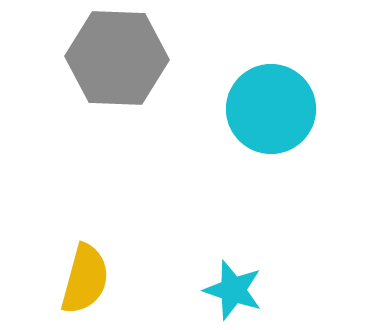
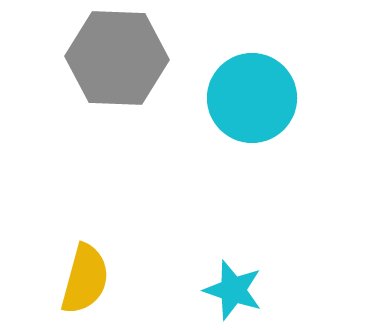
cyan circle: moved 19 px left, 11 px up
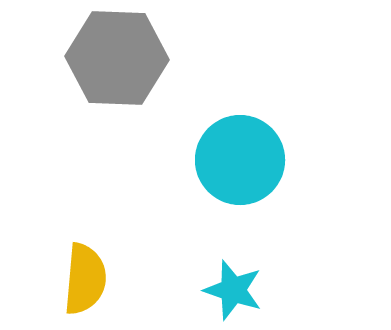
cyan circle: moved 12 px left, 62 px down
yellow semicircle: rotated 10 degrees counterclockwise
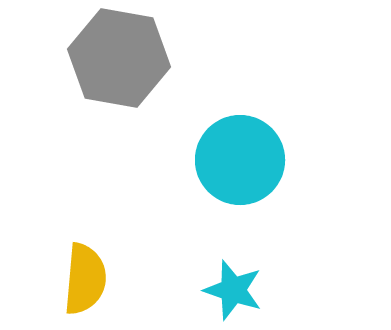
gray hexagon: moved 2 px right; rotated 8 degrees clockwise
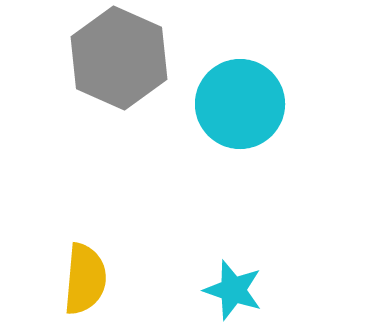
gray hexagon: rotated 14 degrees clockwise
cyan circle: moved 56 px up
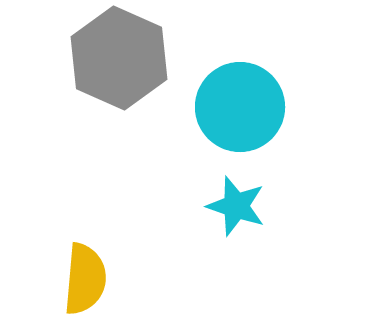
cyan circle: moved 3 px down
cyan star: moved 3 px right, 84 px up
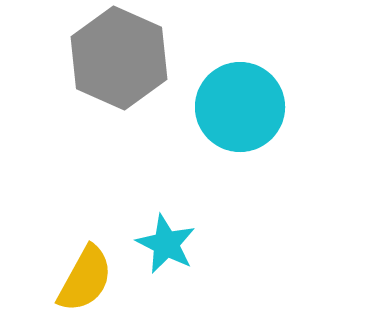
cyan star: moved 70 px left, 38 px down; rotated 8 degrees clockwise
yellow semicircle: rotated 24 degrees clockwise
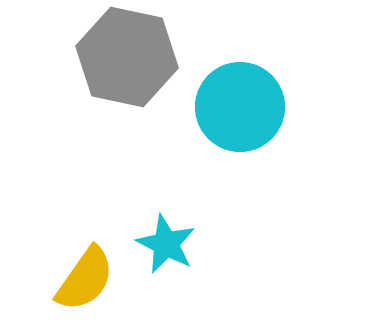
gray hexagon: moved 8 px right, 1 px up; rotated 12 degrees counterclockwise
yellow semicircle: rotated 6 degrees clockwise
